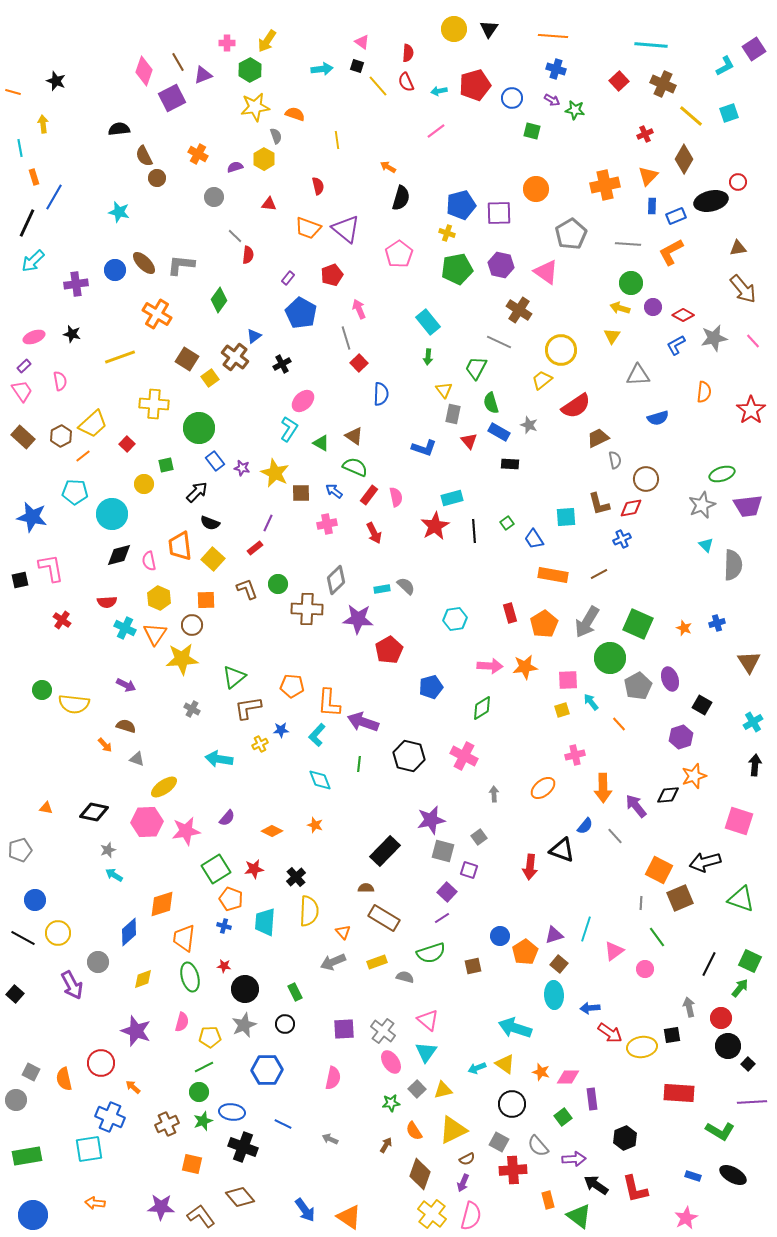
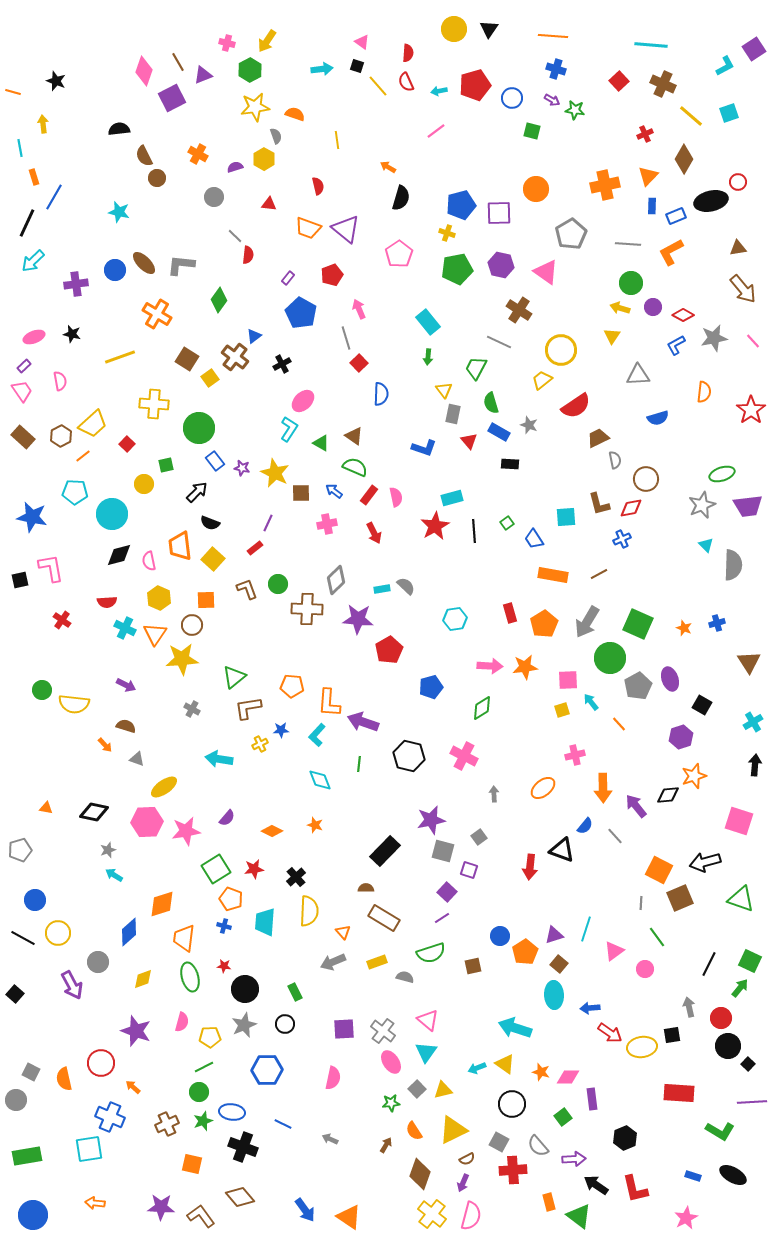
pink cross at (227, 43): rotated 14 degrees clockwise
orange rectangle at (548, 1200): moved 1 px right, 2 px down
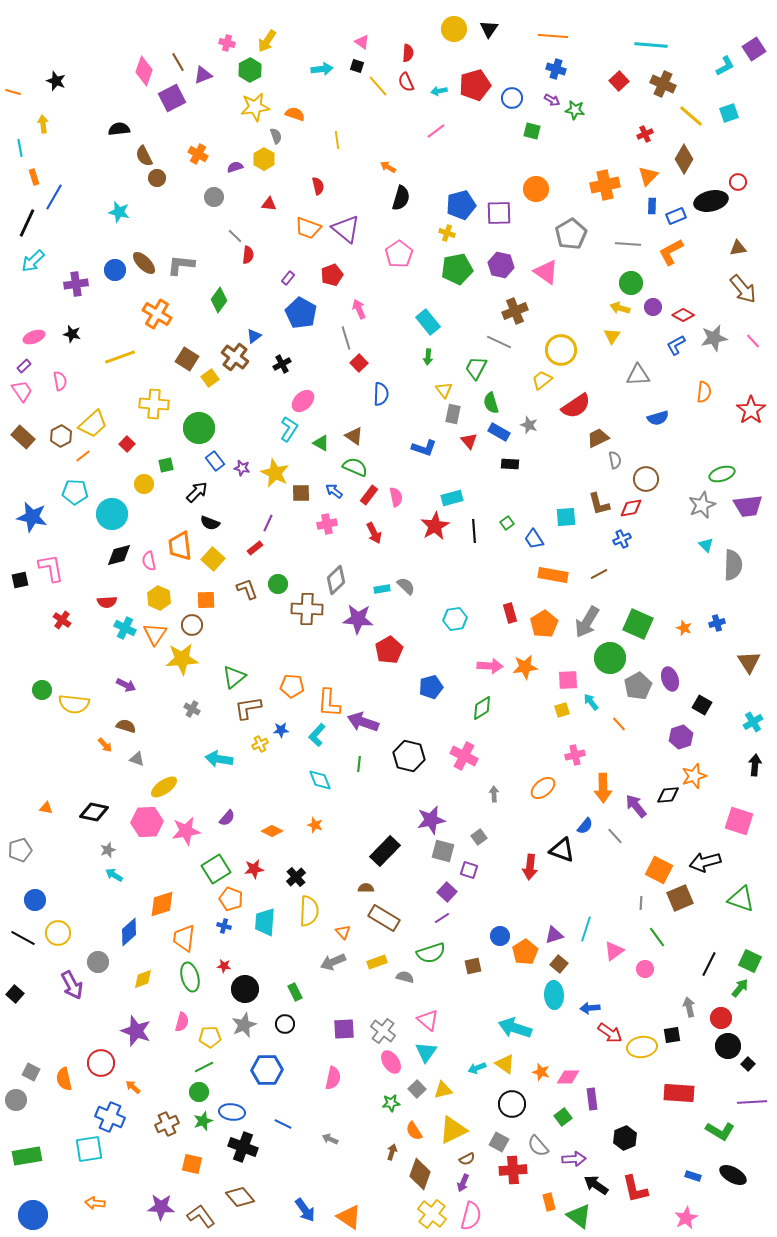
brown cross at (519, 310): moved 4 px left, 1 px down; rotated 35 degrees clockwise
brown arrow at (386, 1145): moved 6 px right, 7 px down; rotated 14 degrees counterclockwise
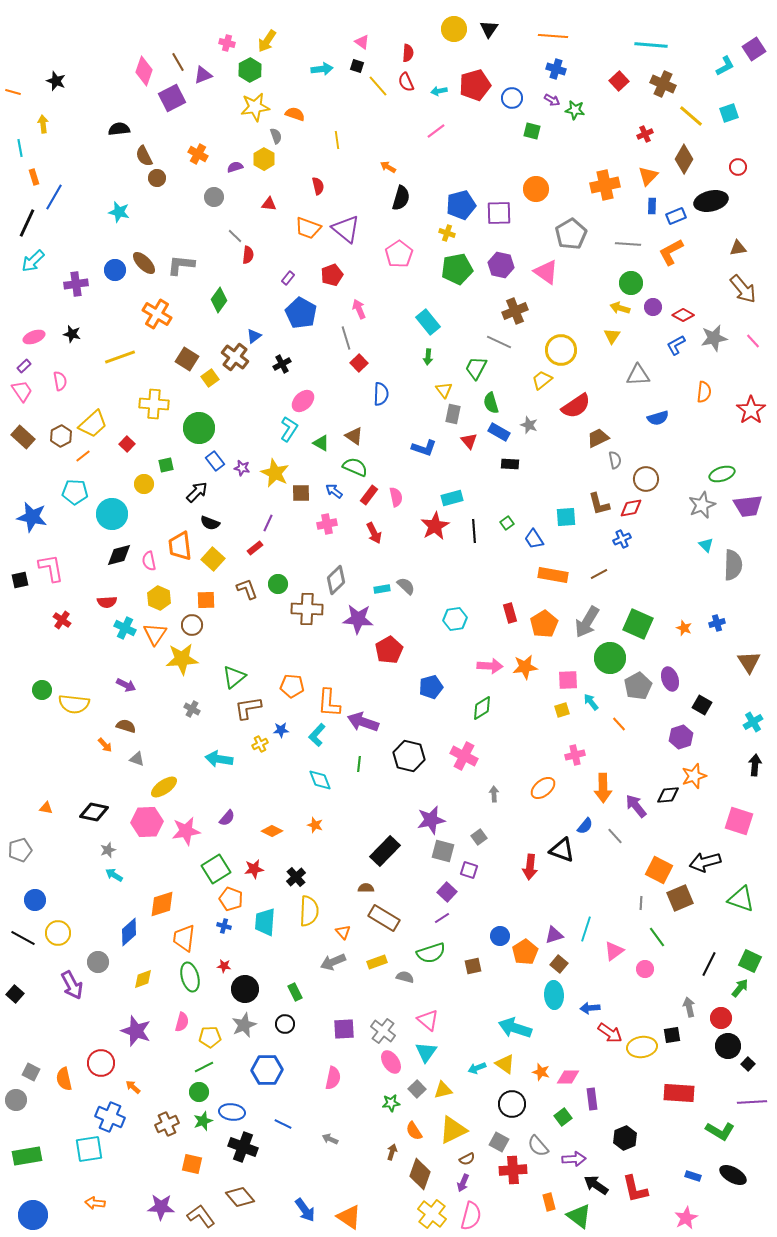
red circle at (738, 182): moved 15 px up
